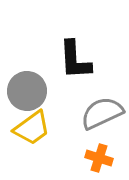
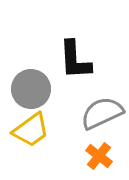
gray circle: moved 4 px right, 2 px up
yellow trapezoid: moved 1 px left, 2 px down
orange cross: moved 2 px up; rotated 20 degrees clockwise
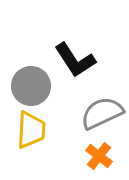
black L-shape: rotated 30 degrees counterclockwise
gray circle: moved 3 px up
yellow trapezoid: rotated 51 degrees counterclockwise
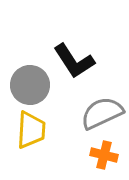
black L-shape: moved 1 px left, 1 px down
gray circle: moved 1 px left, 1 px up
orange cross: moved 5 px right, 1 px up; rotated 24 degrees counterclockwise
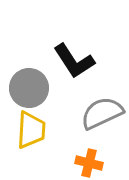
gray circle: moved 1 px left, 3 px down
orange cross: moved 15 px left, 8 px down
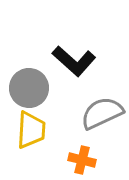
black L-shape: rotated 15 degrees counterclockwise
orange cross: moved 7 px left, 3 px up
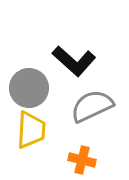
gray semicircle: moved 10 px left, 7 px up
